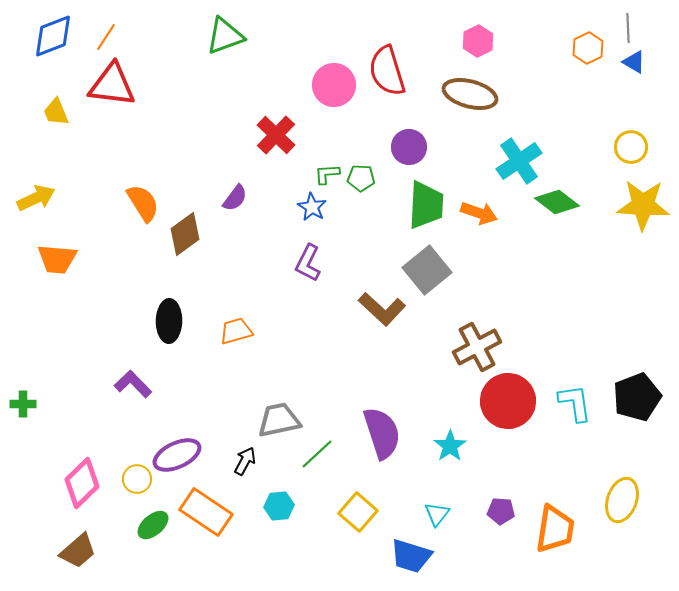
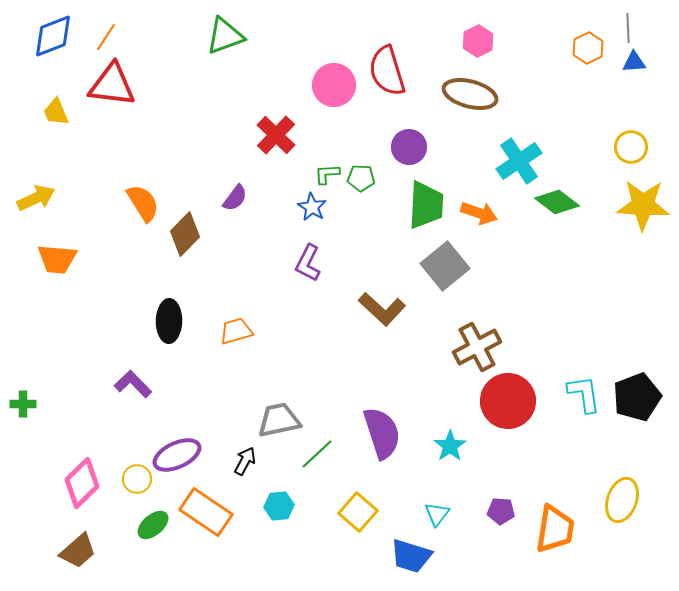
blue triangle at (634, 62): rotated 35 degrees counterclockwise
brown diamond at (185, 234): rotated 9 degrees counterclockwise
gray square at (427, 270): moved 18 px right, 4 px up
cyan L-shape at (575, 403): moved 9 px right, 9 px up
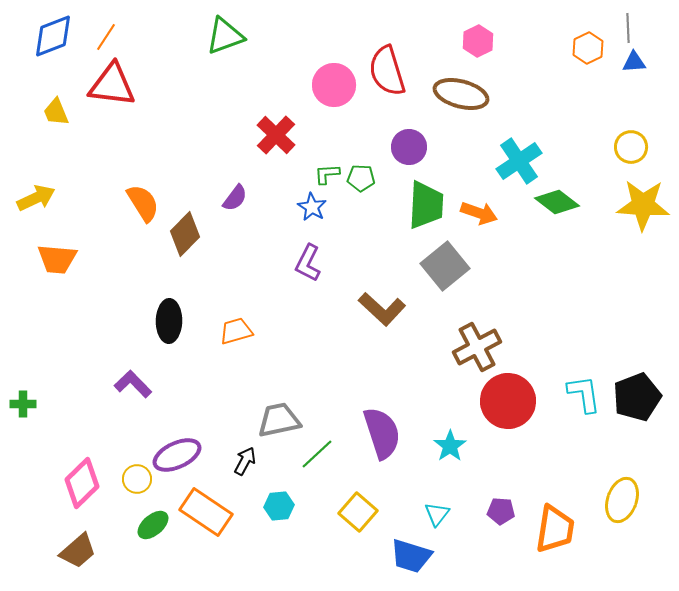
brown ellipse at (470, 94): moved 9 px left
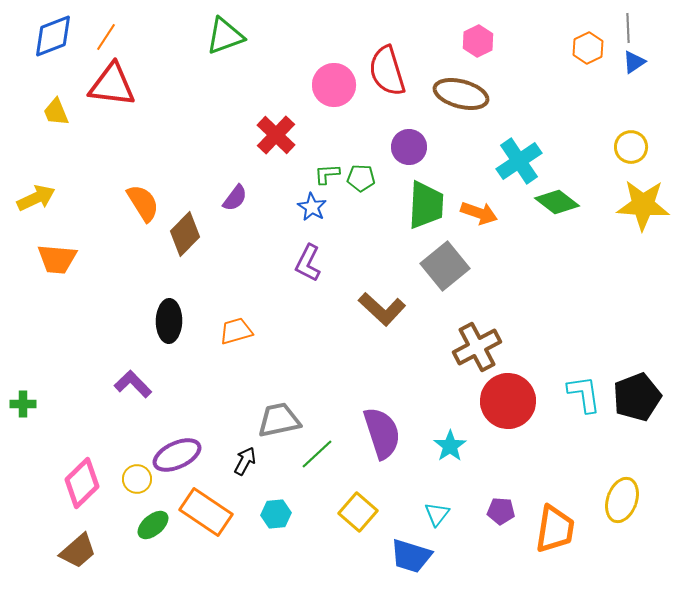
blue triangle at (634, 62): rotated 30 degrees counterclockwise
cyan hexagon at (279, 506): moved 3 px left, 8 px down
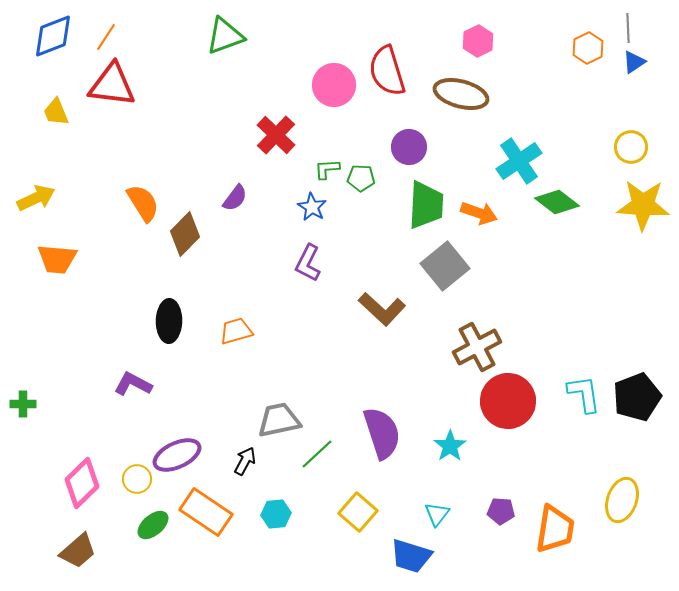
green L-shape at (327, 174): moved 5 px up
purple L-shape at (133, 384): rotated 18 degrees counterclockwise
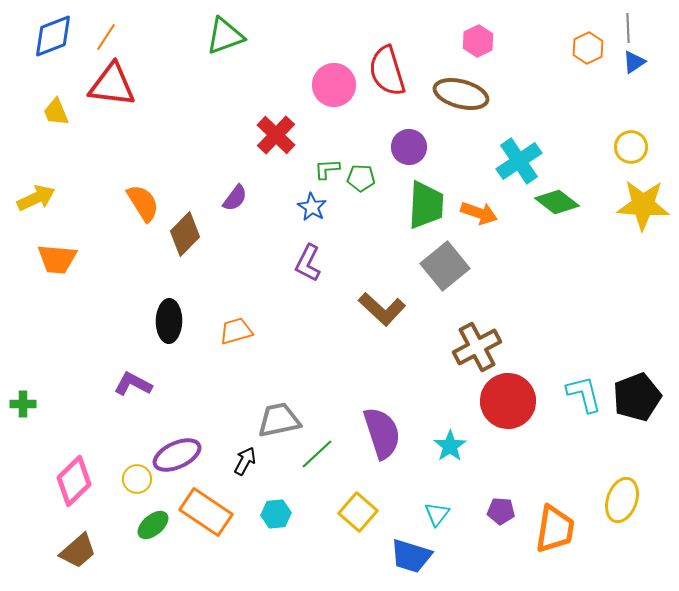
cyan L-shape at (584, 394): rotated 6 degrees counterclockwise
pink diamond at (82, 483): moved 8 px left, 2 px up
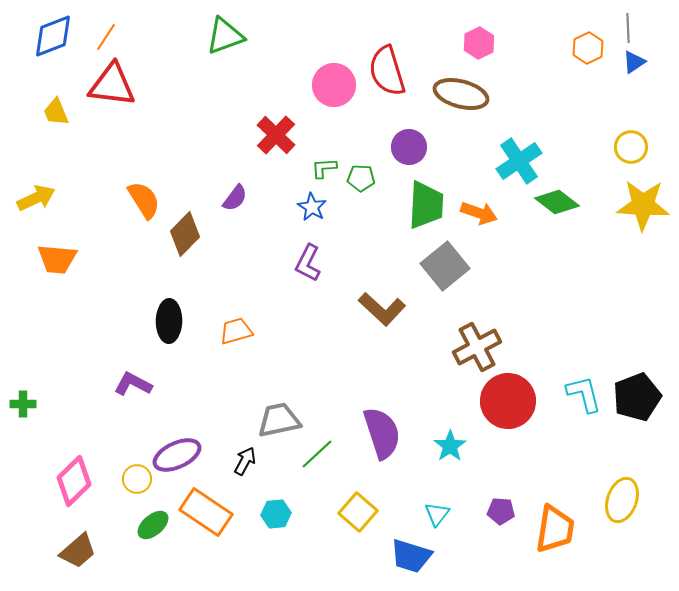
pink hexagon at (478, 41): moved 1 px right, 2 px down
green L-shape at (327, 169): moved 3 px left, 1 px up
orange semicircle at (143, 203): moved 1 px right, 3 px up
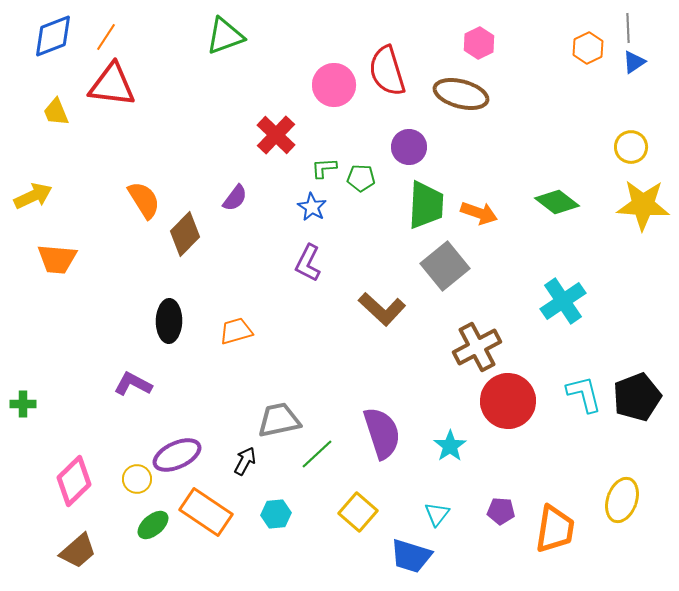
cyan cross at (519, 161): moved 44 px right, 140 px down
yellow arrow at (36, 198): moved 3 px left, 2 px up
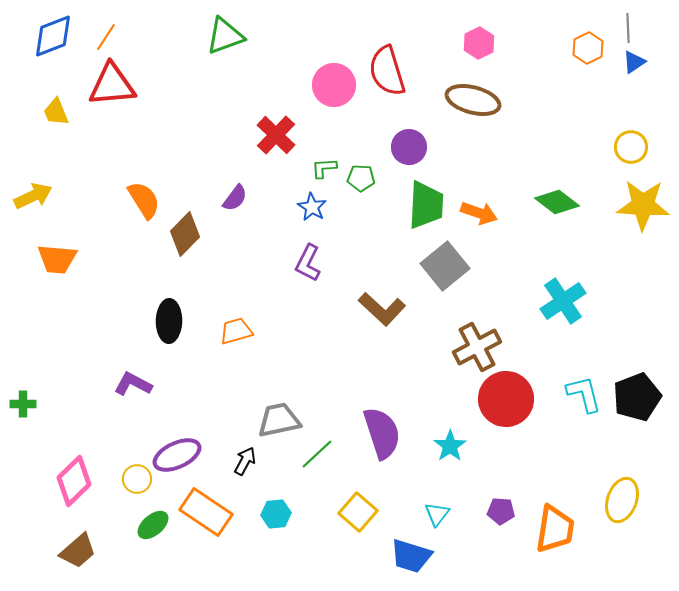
red triangle at (112, 85): rotated 12 degrees counterclockwise
brown ellipse at (461, 94): moved 12 px right, 6 px down
red circle at (508, 401): moved 2 px left, 2 px up
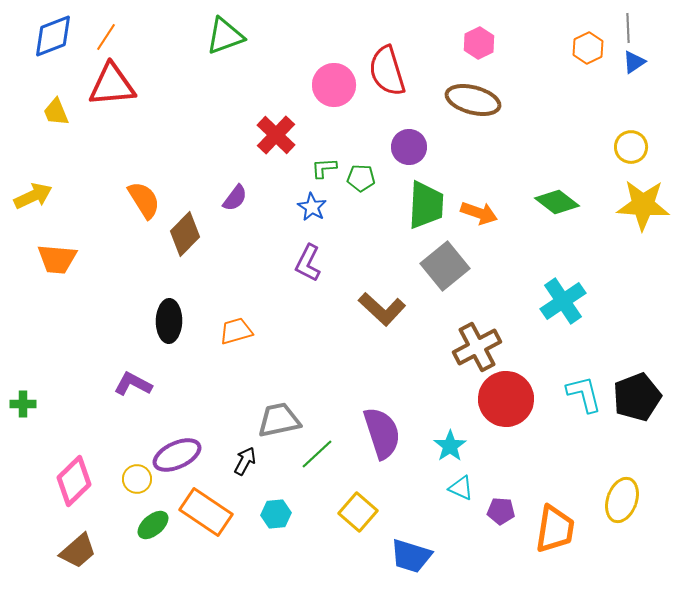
cyan triangle at (437, 514): moved 24 px right, 26 px up; rotated 44 degrees counterclockwise
